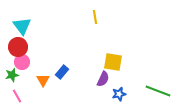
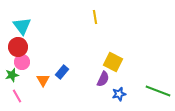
yellow square: rotated 18 degrees clockwise
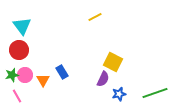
yellow line: rotated 72 degrees clockwise
red circle: moved 1 px right, 3 px down
pink circle: moved 3 px right, 13 px down
blue rectangle: rotated 72 degrees counterclockwise
green line: moved 3 px left, 2 px down; rotated 40 degrees counterclockwise
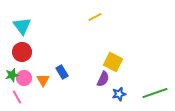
red circle: moved 3 px right, 2 px down
pink circle: moved 1 px left, 3 px down
pink line: moved 1 px down
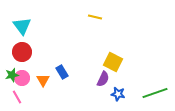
yellow line: rotated 40 degrees clockwise
pink circle: moved 2 px left
blue star: moved 1 px left; rotated 24 degrees clockwise
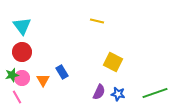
yellow line: moved 2 px right, 4 px down
purple semicircle: moved 4 px left, 13 px down
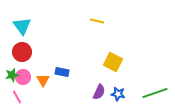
blue rectangle: rotated 48 degrees counterclockwise
pink circle: moved 1 px right, 1 px up
